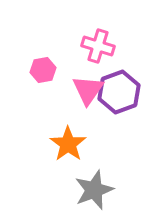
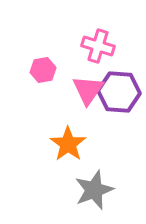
purple hexagon: rotated 24 degrees clockwise
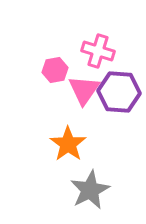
pink cross: moved 5 px down
pink hexagon: moved 12 px right
pink triangle: moved 4 px left
gray star: moved 4 px left; rotated 6 degrees counterclockwise
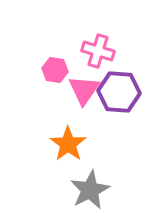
pink hexagon: rotated 20 degrees clockwise
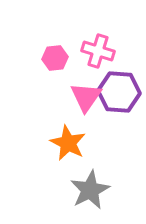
pink hexagon: moved 12 px up; rotated 15 degrees counterclockwise
pink triangle: moved 2 px right, 7 px down
orange star: moved 1 px up; rotated 9 degrees counterclockwise
